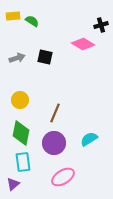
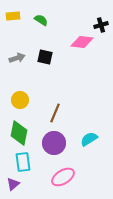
green semicircle: moved 9 px right, 1 px up
pink diamond: moved 1 px left, 2 px up; rotated 25 degrees counterclockwise
green diamond: moved 2 px left
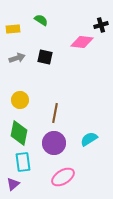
yellow rectangle: moved 13 px down
brown line: rotated 12 degrees counterclockwise
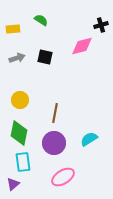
pink diamond: moved 4 px down; rotated 20 degrees counterclockwise
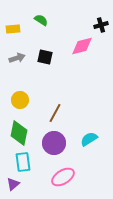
brown line: rotated 18 degrees clockwise
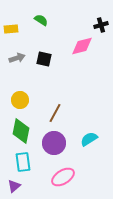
yellow rectangle: moved 2 px left
black square: moved 1 px left, 2 px down
green diamond: moved 2 px right, 2 px up
purple triangle: moved 1 px right, 2 px down
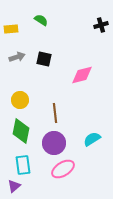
pink diamond: moved 29 px down
gray arrow: moved 1 px up
brown line: rotated 36 degrees counterclockwise
cyan semicircle: moved 3 px right
cyan rectangle: moved 3 px down
pink ellipse: moved 8 px up
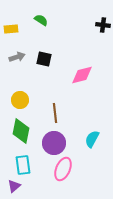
black cross: moved 2 px right; rotated 24 degrees clockwise
cyan semicircle: rotated 30 degrees counterclockwise
pink ellipse: rotated 35 degrees counterclockwise
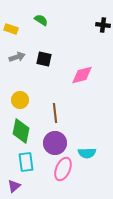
yellow rectangle: rotated 24 degrees clockwise
cyan semicircle: moved 5 px left, 14 px down; rotated 120 degrees counterclockwise
purple circle: moved 1 px right
cyan rectangle: moved 3 px right, 3 px up
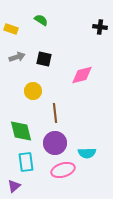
black cross: moved 3 px left, 2 px down
yellow circle: moved 13 px right, 9 px up
green diamond: rotated 25 degrees counterclockwise
pink ellipse: moved 1 px down; rotated 50 degrees clockwise
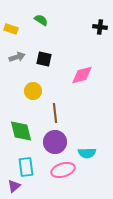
purple circle: moved 1 px up
cyan rectangle: moved 5 px down
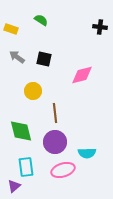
gray arrow: rotated 126 degrees counterclockwise
